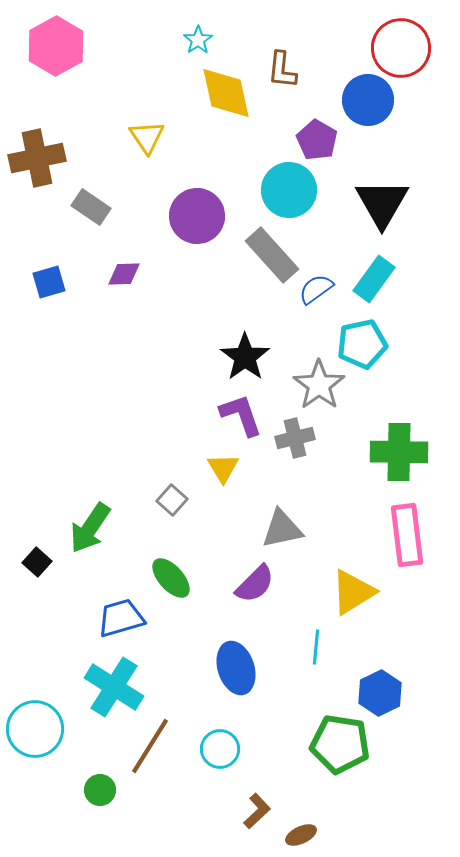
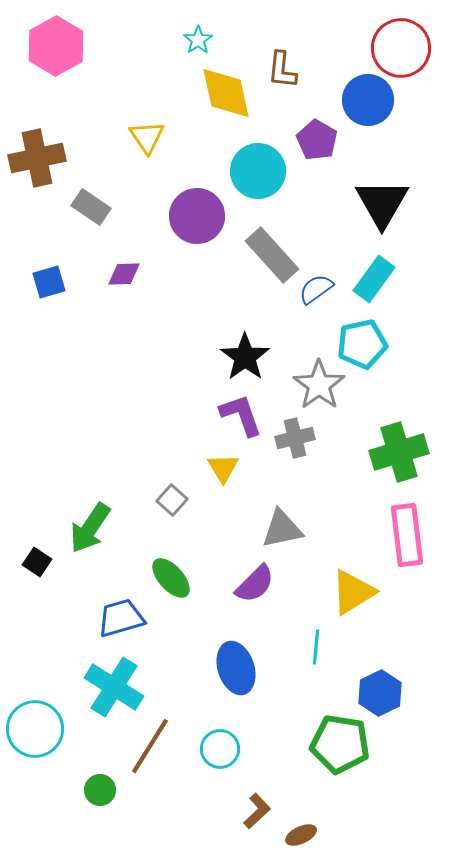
cyan circle at (289, 190): moved 31 px left, 19 px up
green cross at (399, 452): rotated 18 degrees counterclockwise
black square at (37, 562): rotated 8 degrees counterclockwise
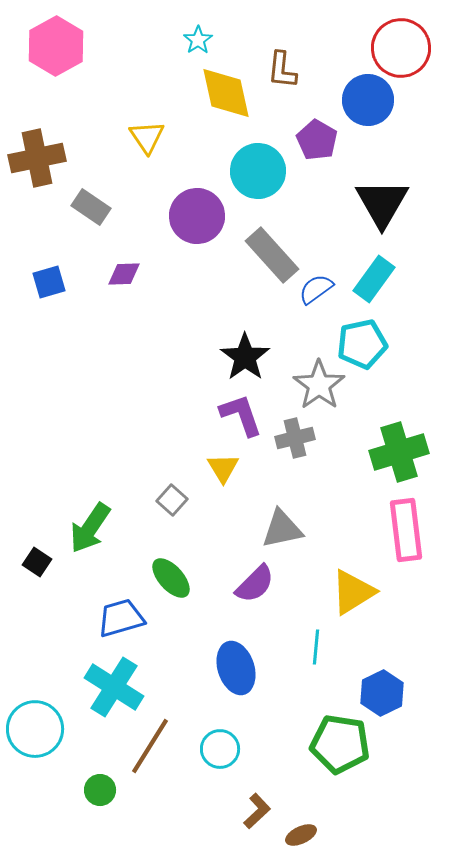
pink rectangle at (407, 535): moved 1 px left, 5 px up
blue hexagon at (380, 693): moved 2 px right
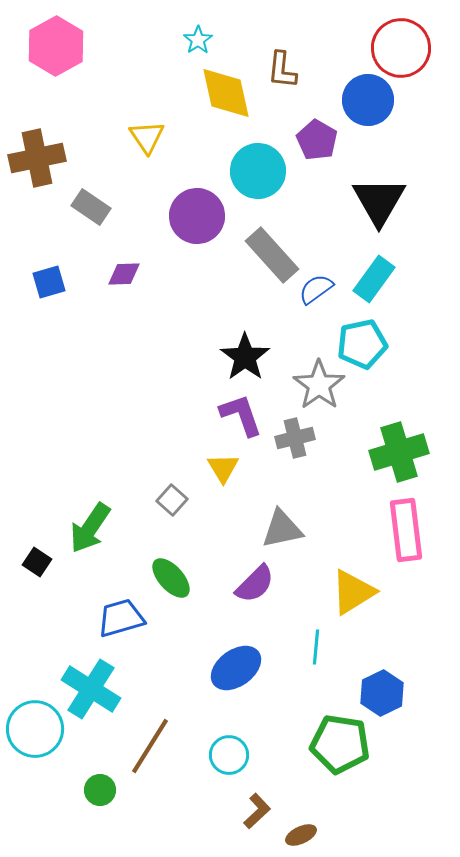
black triangle at (382, 203): moved 3 px left, 2 px up
blue ellipse at (236, 668): rotated 72 degrees clockwise
cyan cross at (114, 687): moved 23 px left, 2 px down
cyan circle at (220, 749): moved 9 px right, 6 px down
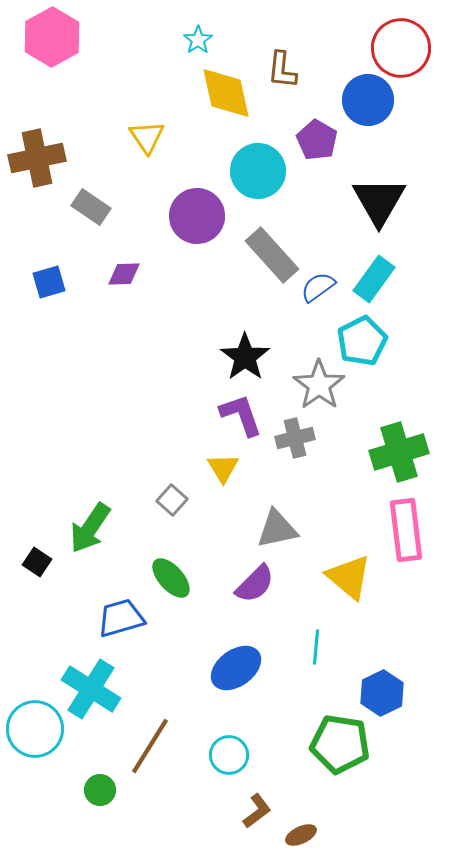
pink hexagon at (56, 46): moved 4 px left, 9 px up
blue semicircle at (316, 289): moved 2 px right, 2 px up
cyan pentagon at (362, 344): moved 3 px up; rotated 15 degrees counterclockwise
gray triangle at (282, 529): moved 5 px left
yellow triangle at (353, 592): moved 4 px left, 15 px up; rotated 48 degrees counterclockwise
brown L-shape at (257, 811): rotated 6 degrees clockwise
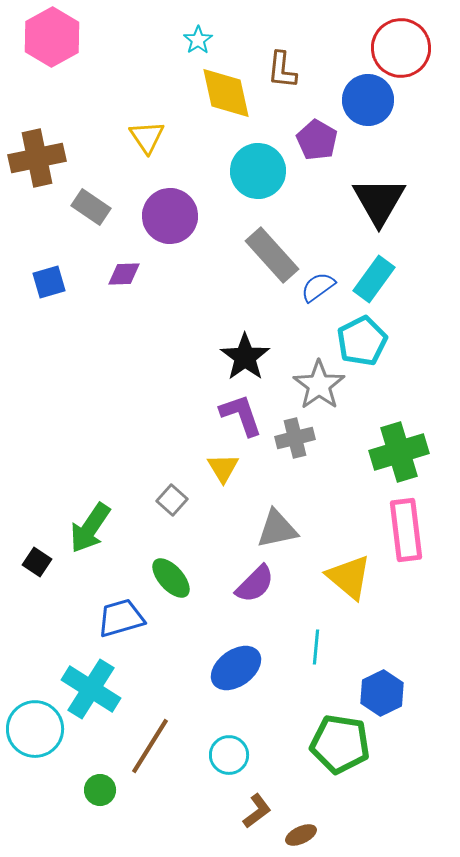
purple circle at (197, 216): moved 27 px left
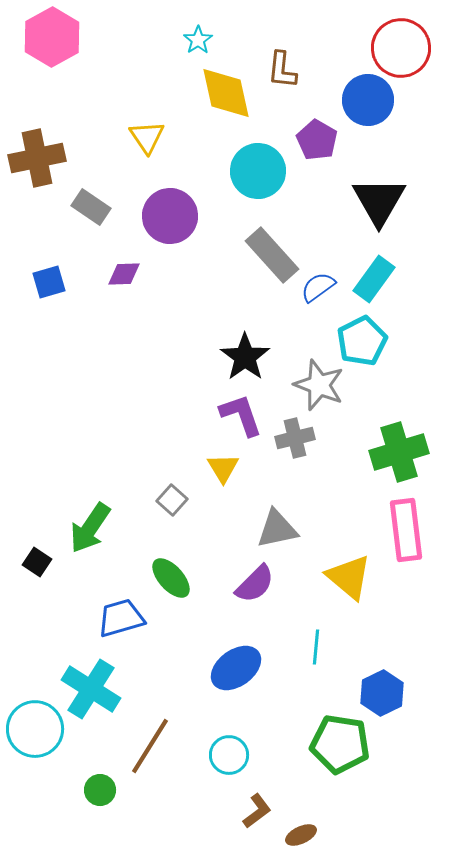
gray star at (319, 385): rotated 15 degrees counterclockwise
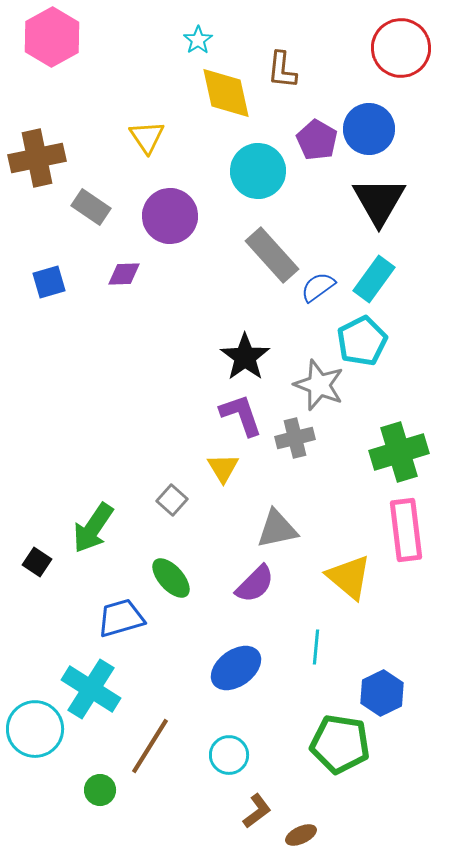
blue circle at (368, 100): moved 1 px right, 29 px down
green arrow at (90, 528): moved 3 px right
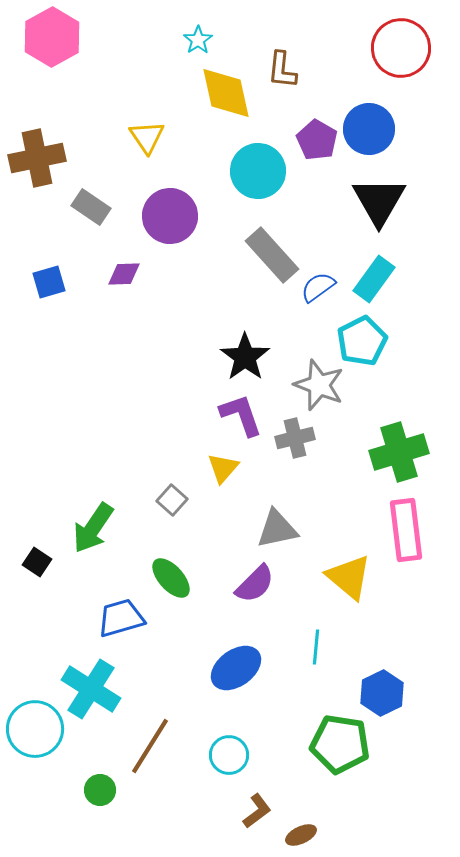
yellow triangle at (223, 468): rotated 12 degrees clockwise
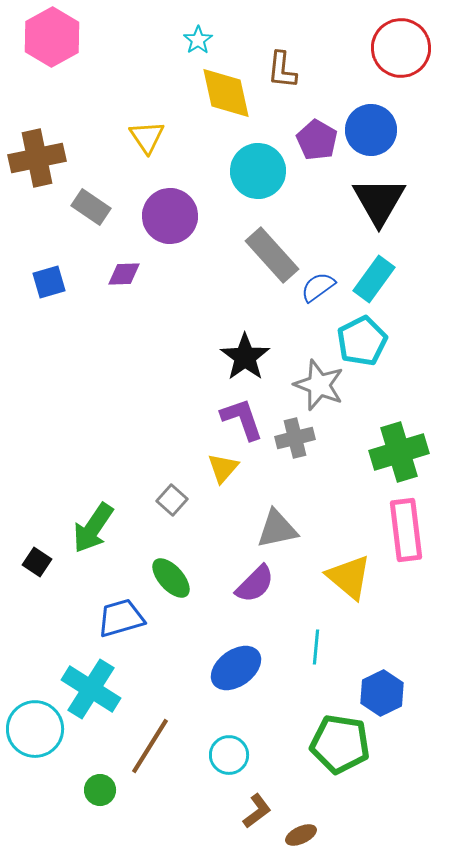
blue circle at (369, 129): moved 2 px right, 1 px down
purple L-shape at (241, 415): moved 1 px right, 4 px down
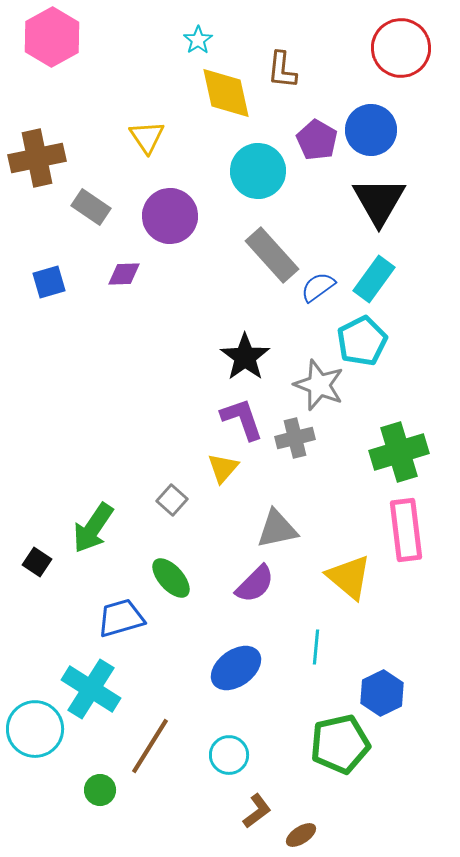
green pentagon at (340, 744): rotated 22 degrees counterclockwise
brown ellipse at (301, 835): rotated 8 degrees counterclockwise
